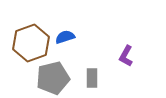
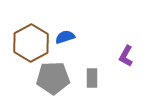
brown hexagon: rotated 9 degrees counterclockwise
gray pentagon: rotated 12 degrees clockwise
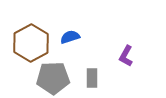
blue semicircle: moved 5 px right
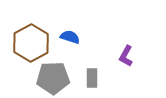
blue semicircle: rotated 36 degrees clockwise
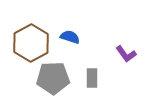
purple L-shape: moved 2 px up; rotated 65 degrees counterclockwise
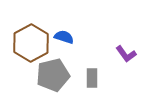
blue semicircle: moved 6 px left
gray pentagon: moved 3 px up; rotated 12 degrees counterclockwise
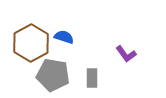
gray pentagon: rotated 24 degrees clockwise
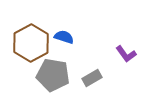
gray rectangle: rotated 60 degrees clockwise
